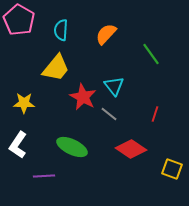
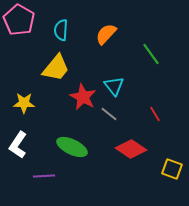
red line: rotated 49 degrees counterclockwise
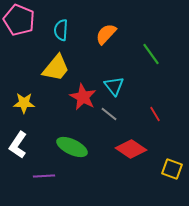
pink pentagon: rotated 8 degrees counterclockwise
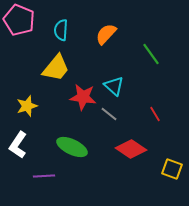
cyan triangle: rotated 10 degrees counterclockwise
red star: rotated 20 degrees counterclockwise
yellow star: moved 3 px right, 3 px down; rotated 20 degrees counterclockwise
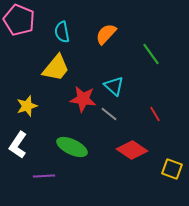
cyan semicircle: moved 1 px right, 2 px down; rotated 15 degrees counterclockwise
red star: moved 2 px down
red diamond: moved 1 px right, 1 px down
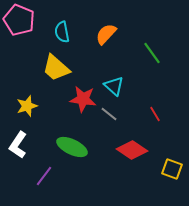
green line: moved 1 px right, 1 px up
yellow trapezoid: rotated 92 degrees clockwise
purple line: rotated 50 degrees counterclockwise
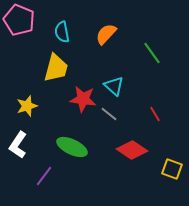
yellow trapezoid: rotated 116 degrees counterclockwise
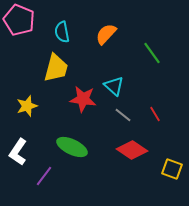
gray line: moved 14 px right, 1 px down
white L-shape: moved 7 px down
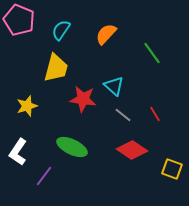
cyan semicircle: moved 1 px left, 2 px up; rotated 45 degrees clockwise
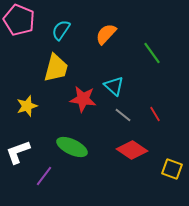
white L-shape: rotated 36 degrees clockwise
